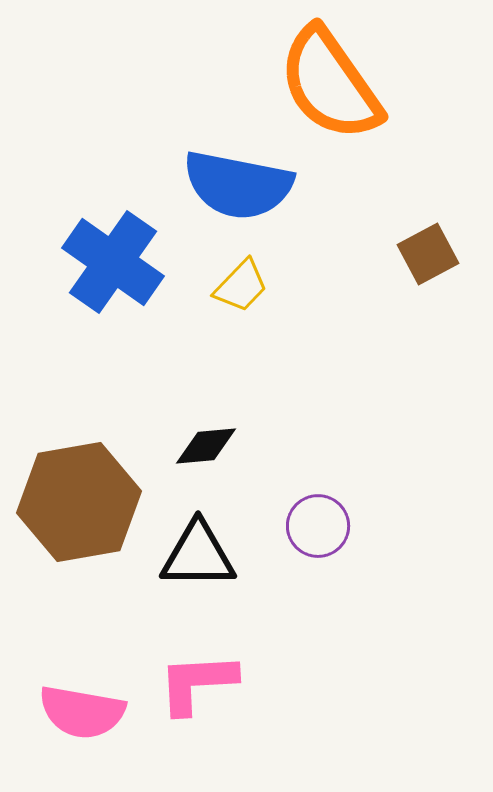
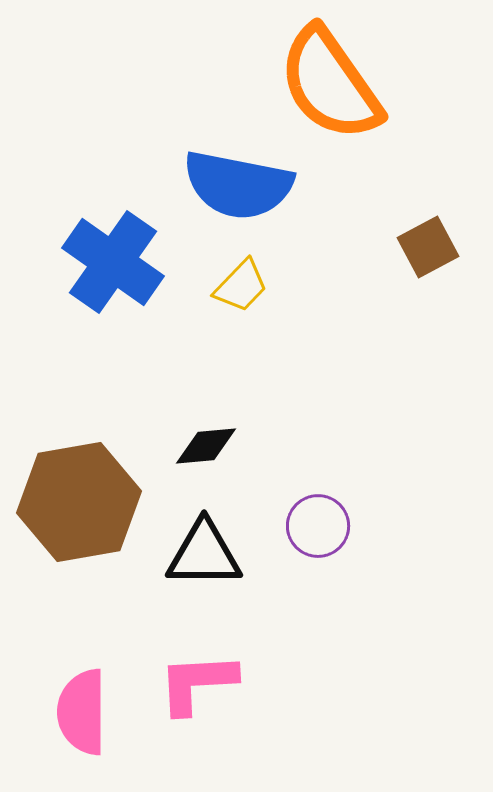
brown square: moved 7 px up
black triangle: moved 6 px right, 1 px up
pink semicircle: rotated 80 degrees clockwise
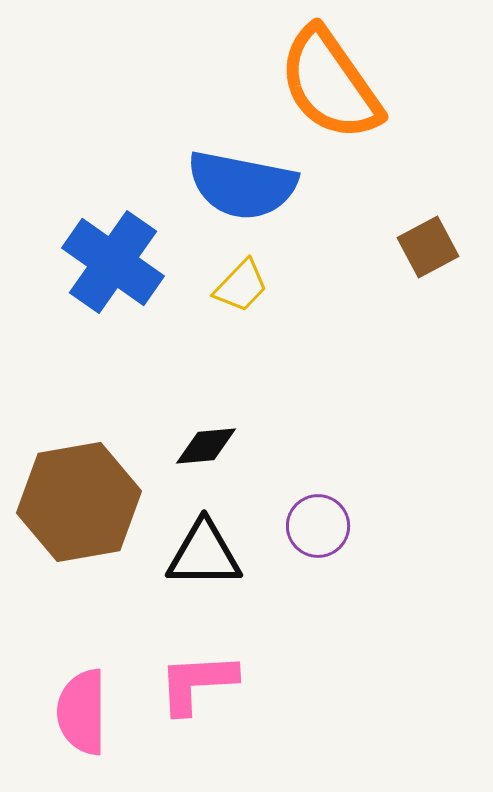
blue semicircle: moved 4 px right
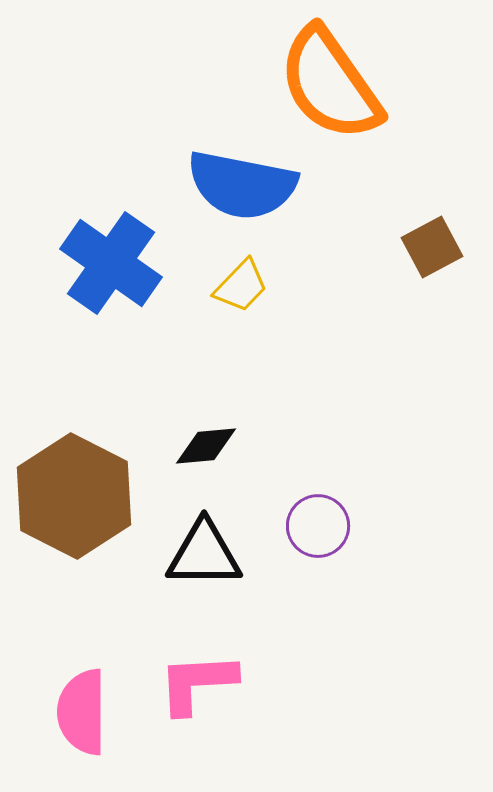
brown square: moved 4 px right
blue cross: moved 2 px left, 1 px down
brown hexagon: moved 5 px left, 6 px up; rotated 23 degrees counterclockwise
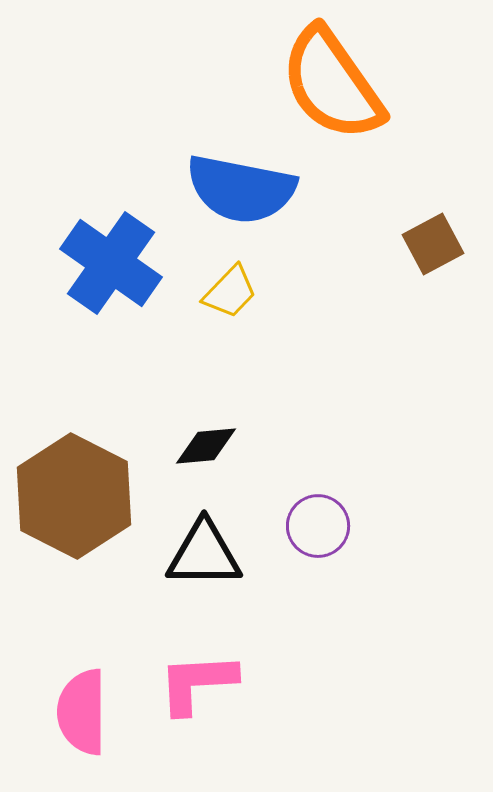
orange semicircle: moved 2 px right
blue semicircle: moved 1 px left, 4 px down
brown square: moved 1 px right, 3 px up
yellow trapezoid: moved 11 px left, 6 px down
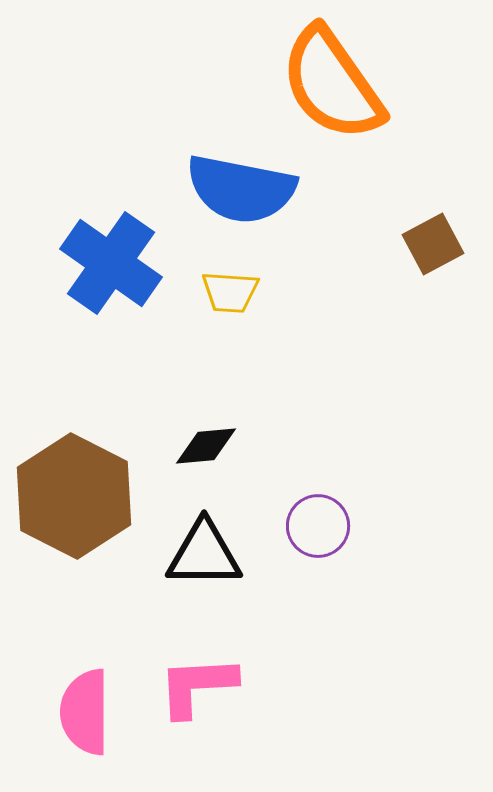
yellow trapezoid: rotated 50 degrees clockwise
pink L-shape: moved 3 px down
pink semicircle: moved 3 px right
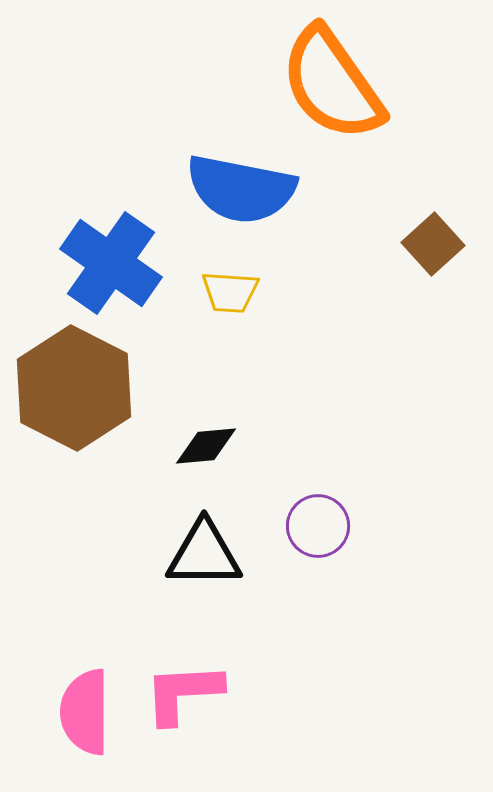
brown square: rotated 14 degrees counterclockwise
brown hexagon: moved 108 px up
pink L-shape: moved 14 px left, 7 px down
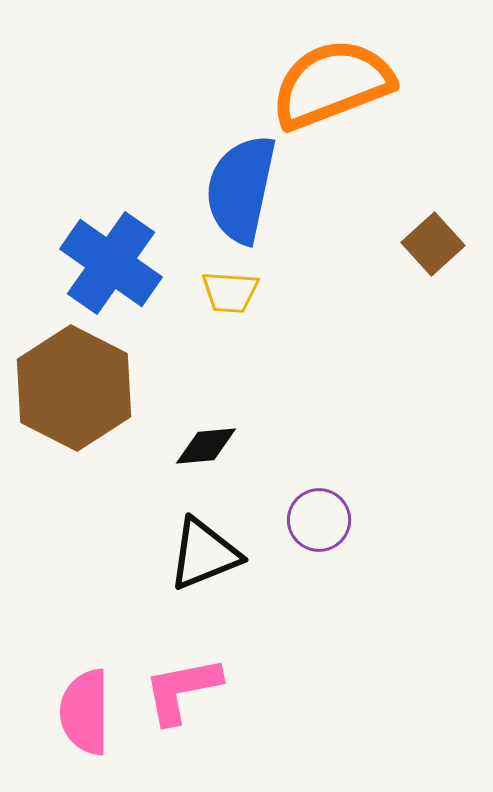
orange semicircle: rotated 104 degrees clockwise
blue semicircle: rotated 91 degrees clockwise
purple circle: moved 1 px right, 6 px up
black triangle: rotated 22 degrees counterclockwise
pink L-shape: moved 1 px left, 3 px up; rotated 8 degrees counterclockwise
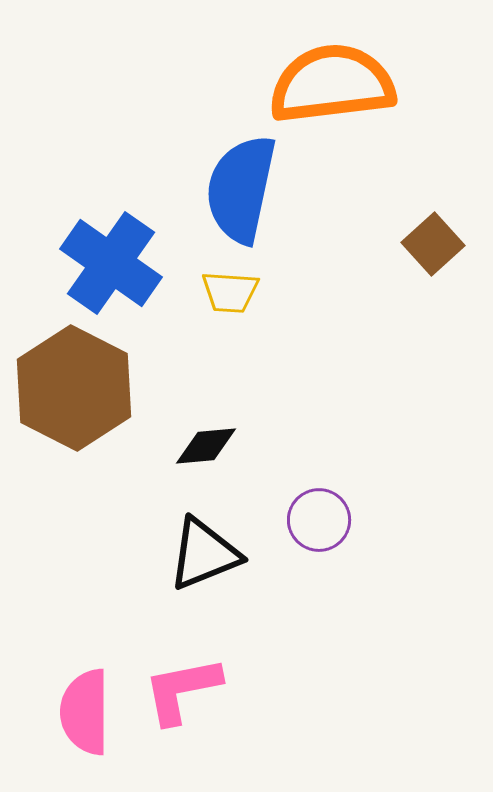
orange semicircle: rotated 14 degrees clockwise
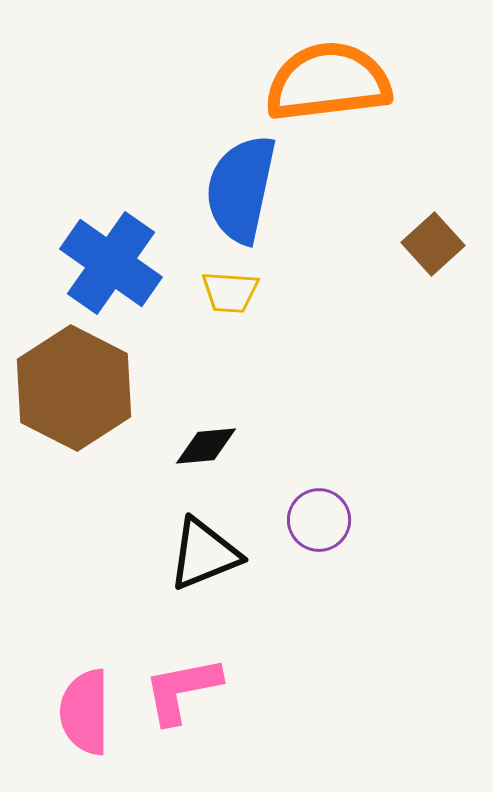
orange semicircle: moved 4 px left, 2 px up
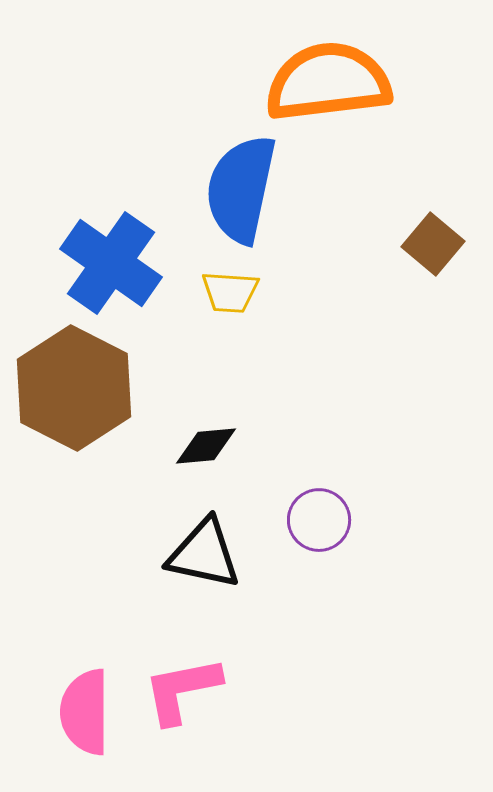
brown square: rotated 8 degrees counterclockwise
black triangle: rotated 34 degrees clockwise
